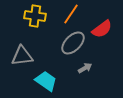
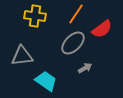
orange line: moved 5 px right
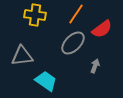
yellow cross: moved 1 px up
gray arrow: moved 10 px right, 2 px up; rotated 40 degrees counterclockwise
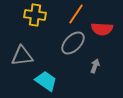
red semicircle: rotated 40 degrees clockwise
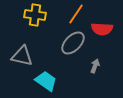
gray triangle: rotated 20 degrees clockwise
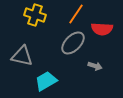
yellow cross: rotated 10 degrees clockwise
gray arrow: rotated 88 degrees clockwise
cyan trapezoid: rotated 65 degrees counterclockwise
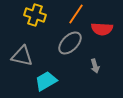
gray ellipse: moved 3 px left
gray arrow: rotated 56 degrees clockwise
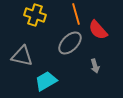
orange line: rotated 50 degrees counterclockwise
red semicircle: moved 4 px left, 1 px down; rotated 45 degrees clockwise
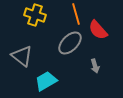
gray triangle: rotated 25 degrees clockwise
